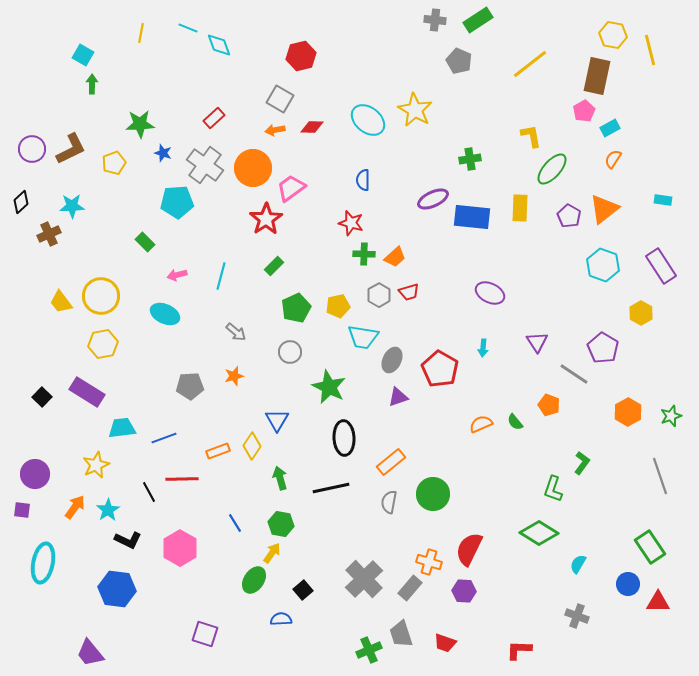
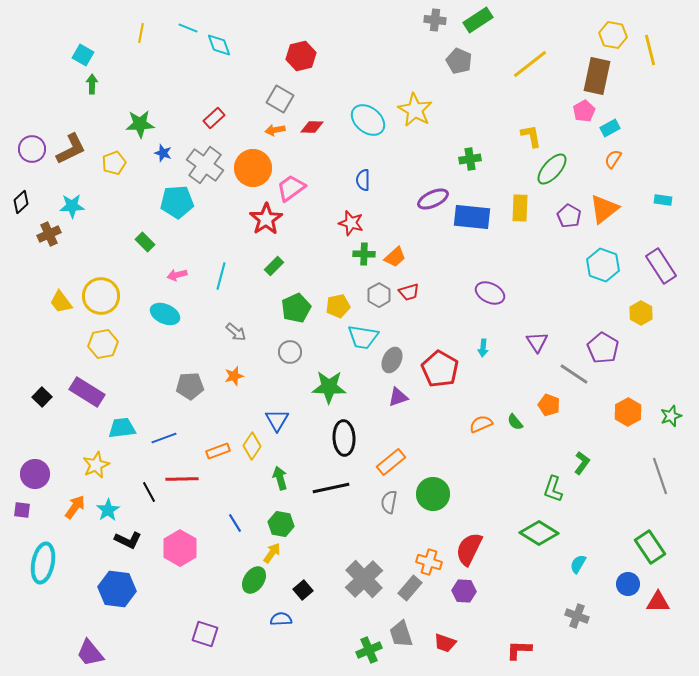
green star at (329, 387): rotated 24 degrees counterclockwise
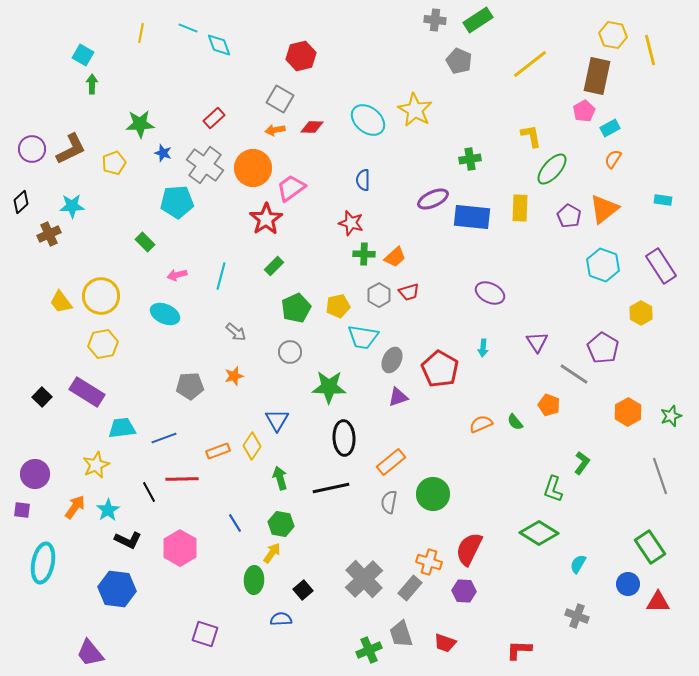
green ellipse at (254, 580): rotated 32 degrees counterclockwise
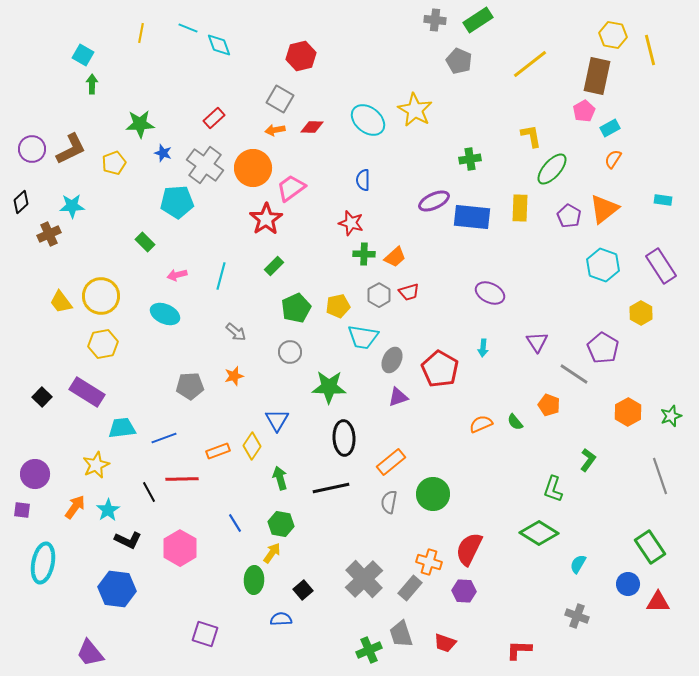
purple ellipse at (433, 199): moved 1 px right, 2 px down
green L-shape at (582, 463): moved 6 px right, 3 px up
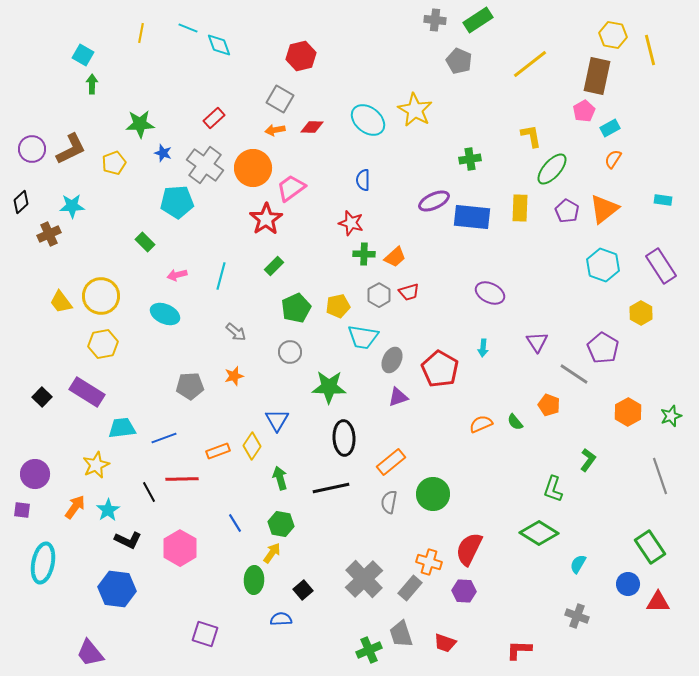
purple pentagon at (569, 216): moved 2 px left, 5 px up
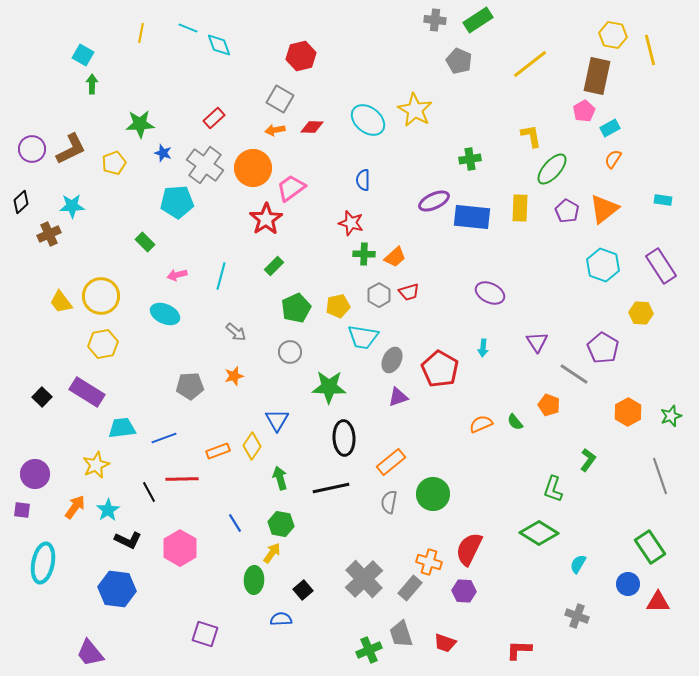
yellow hexagon at (641, 313): rotated 25 degrees counterclockwise
